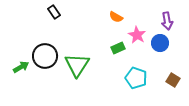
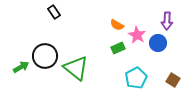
orange semicircle: moved 1 px right, 8 px down
purple arrow: rotated 12 degrees clockwise
blue circle: moved 2 px left
green triangle: moved 1 px left, 3 px down; rotated 24 degrees counterclockwise
cyan pentagon: rotated 25 degrees clockwise
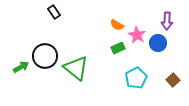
brown square: rotated 16 degrees clockwise
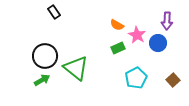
green arrow: moved 21 px right, 13 px down
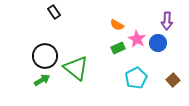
pink star: moved 4 px down
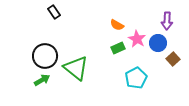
brown square: moved 21 px up
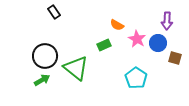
green rectangle: moved 14 px left, 3 px up
brown square: moved 2 px right, 1 px up; rotated 32 degrees counterclockwise
cyan pentagon: rotated 10 degrees counterclockwise
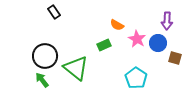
green arrow: rotated 98 degrees counterclockwise
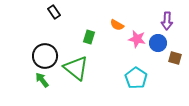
pink star: rotated 18 degrees counterclockwise
green rectangle: moved 15 px left, 8 px up; rotated 48 degrees counterclockwise
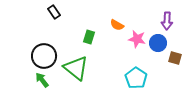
black circle: moved 1 px left
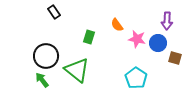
orange semicircle: rotated 24 degrees clockwise
black circle: moved 2 px right
green triangle: moved 1 px right, 2 px down
